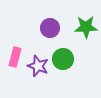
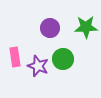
pink rectangle: rotated 24 degrees counterclockwise
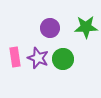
purple star: moved 8 px up
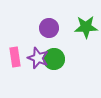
purple circle: moved 1 px left
green circle: moved 9 px left
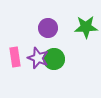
purple circle: moved 1 px left
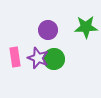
purple circle: moved 2 px down
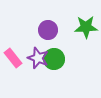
pink rectangle: moved 2 px left, 1 px down; rotated 30 degrees counterclockwise
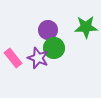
green circle: moved 11 px up
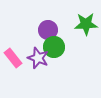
green star: moved 3 px up
green circle: moved 1 px up
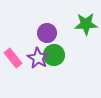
purple circle: moved 1 px left, 3 px down
green circle: moved 8 px down
purple star: rotated 10 degrees clockwise
